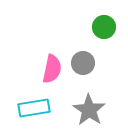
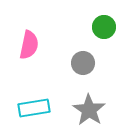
pink semicircle: moved 23 px left, 24 px up
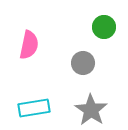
gray star: moved 2 px right
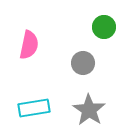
gray star: moved 2 px left
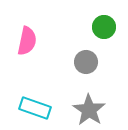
pink semicircle: moved 2 px left, 4 px up
gray circle: moved 3 px right, 1 px up
cyan rectangle: moved 1 px right; rotated 28 degrees clockwise
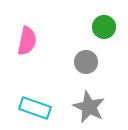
gray star: moved 3 px up; rotated 8 degrees counterclockwise
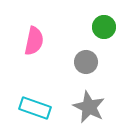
pink semicircle: moved 7 px right
